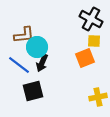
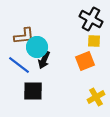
brown L-shape: moved 1 px down
orange square: moved 3 px down
black arrow: moved 2 px right, 3 px up
black square: rotated 15 degrees clockwise
yellow cross: moved 2 px left; rotated 18 degrees counterclockwise
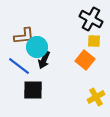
orange square: moved 1 px up; rotated 30 degrees counterclockwise
blue line: moved 1 px down
black square: moved 1 px up
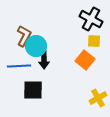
brown L-shape: rotated 55 degrees counterclockwise
cyan circle: moved 1 px left, 1 px up
black arrow: rotated 24 degrees counterclockwise
blue line: rotated 40 degrees counterclockwise
yellow cross: moved 2 px right, 1 px down
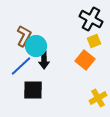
yellow square: rotated 24 degrees counterclockwise
blue line: moved 2 px right; rotated 40 degrees counterclockwise
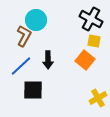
yellow square: rotated 32 degrees clockwise
cyan circle: moved 26 px up
black arrow: moved 4 px right
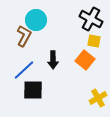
black arrow: moved 5 px right
blue line: moved 3 px right, 4 px down
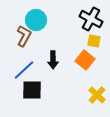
black square: moved 1 px left
yellow cross: moved 1 px left, 3 px up; rotated 18 degrees counterclockwise
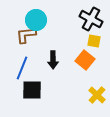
brown L-shape: moved 2 px right, 1 px up; rotated 125 degrees counterclockwise
blue line: moved 2 px left, 2 px up; rotated 25 degrees counterclockwise
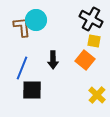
brown L-shape: moved 4 px left, 8 px up; rotated 90 degrees clockwise
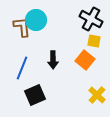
black square: moved 3 px right, 5 px down; rotated 25 degrees counterclockwise
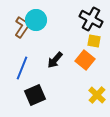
brown L-shape: rotated 40 degrees clockwise
black arrow: moved 2 px right; rotated 42 degrees clockwise
